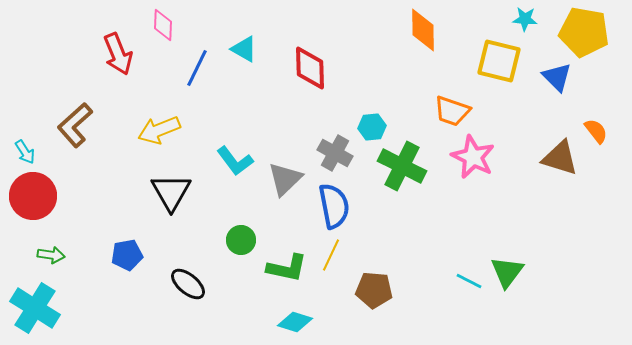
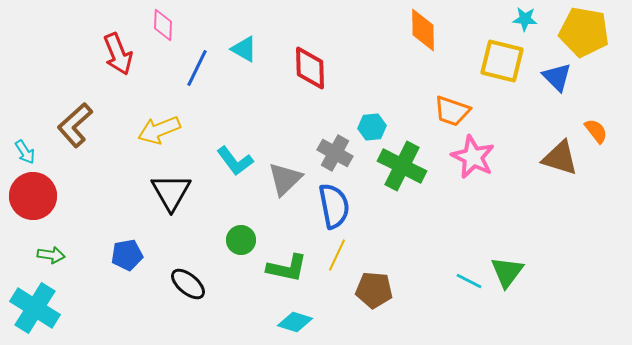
yellow square: moved 3 px right
yellow line: moved 6 px right
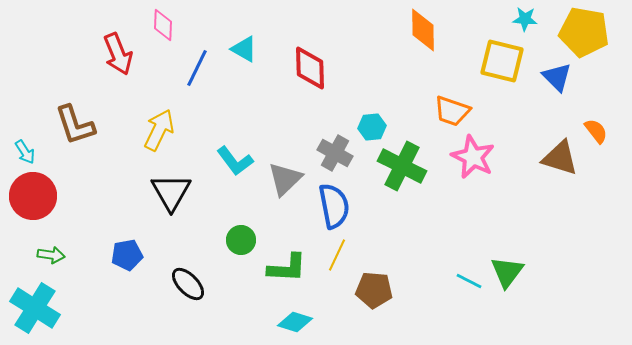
brown L-shape: rotated 66 degrees counterclockwise
yellow arrow: rotated 138 degrees clockwise
green L-shape: rotated 9 degrees counterclockwise
black ellipse: rotated 6 degrees clockwise
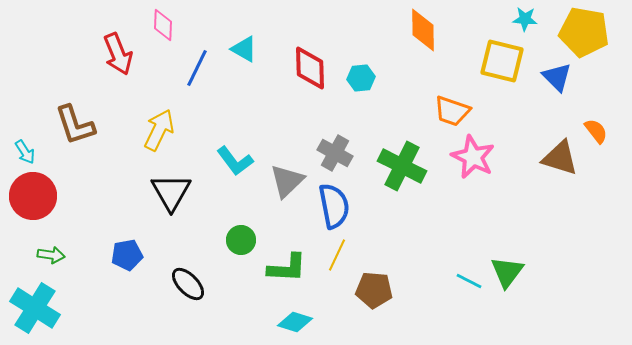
cyan hexagon: moved 11 px left, 49 px up
gray triangle: moved 2 px right, 2 px down
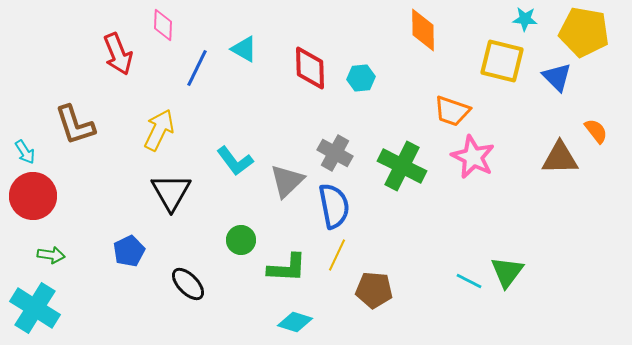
brown triangle: rotated 18 degrees counterclockwise
blue pentagon: moved 2 px right, 4 px up; rotated 16 degrees counterclockwise
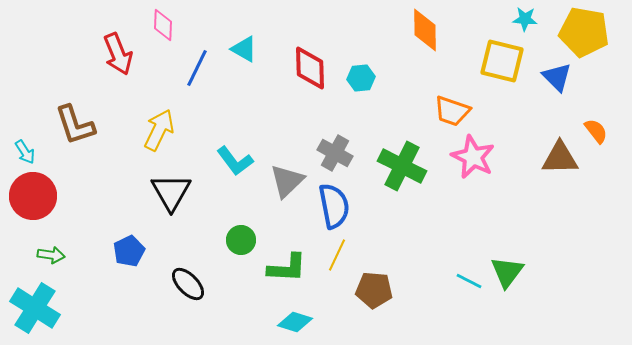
orange diamond: moved 2 px right
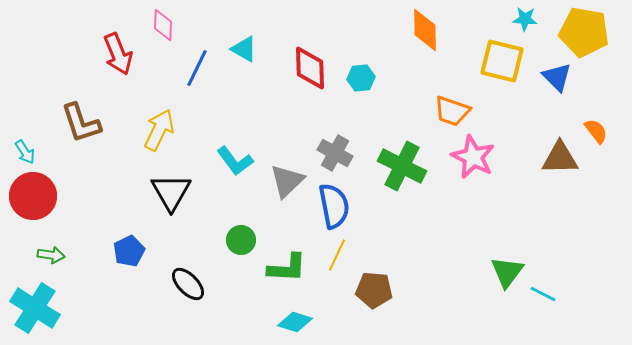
brown L-shape: moved 6 px right, 2 px up
cyan line: moved 74 px right, 13 px down
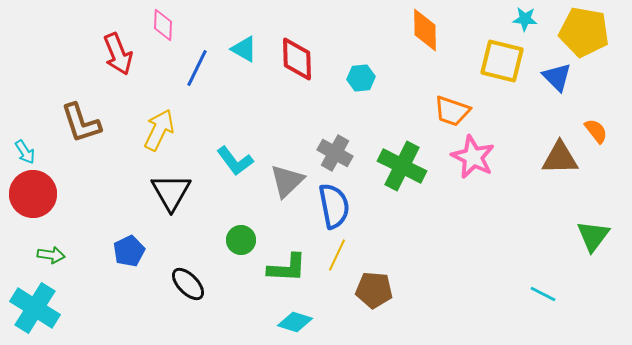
red diamond: moved 13 px left, 9 px up
red circle: moved 2 px up
green triangle: moved 86 px right, 36 px up
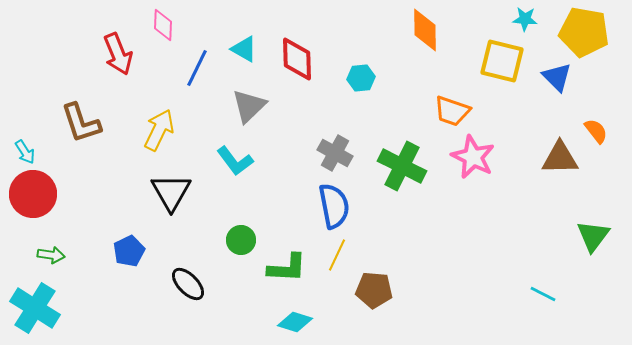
gray triangle: moved 38 px left, 75 px up
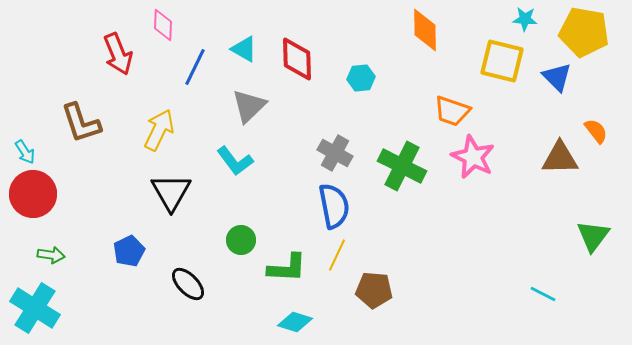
blue line: moved 2 px left, 1 px up
